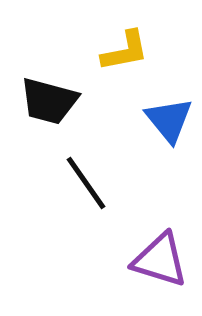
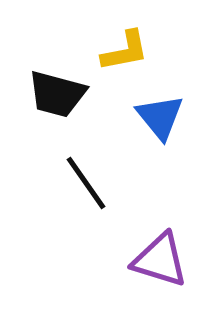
black trapezoid: moved 8 px right, 7 px up
blue triangle: moved 9 px left, 3 px up
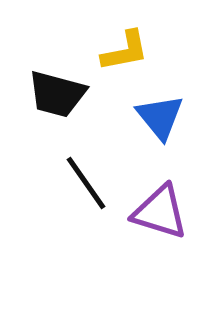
purple triangle: moved 48 px up
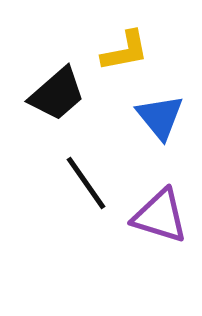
black trapezoid: rotated 56 degrees counterclockwise
purple triangle: moved 4 px down
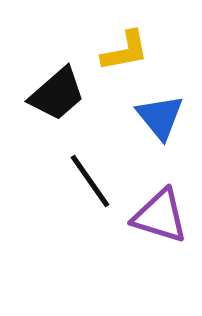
black line: moved 4 px right, 2 px up
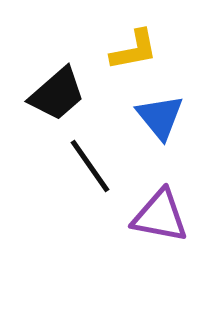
yellow L-shape: moved 9 px right, 1 px up
black line: moved 15 px up
purple triangle: rotated 6 degrees counterclockwise
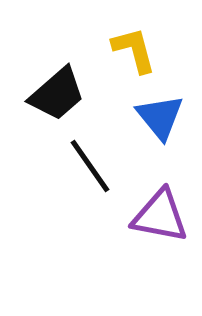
yellow L-shape: rotated 94 degrees counterclockwise
